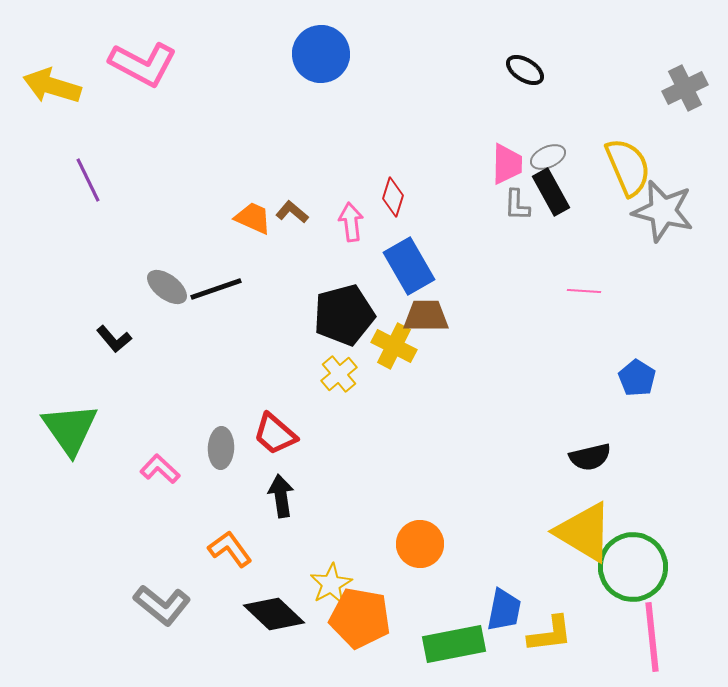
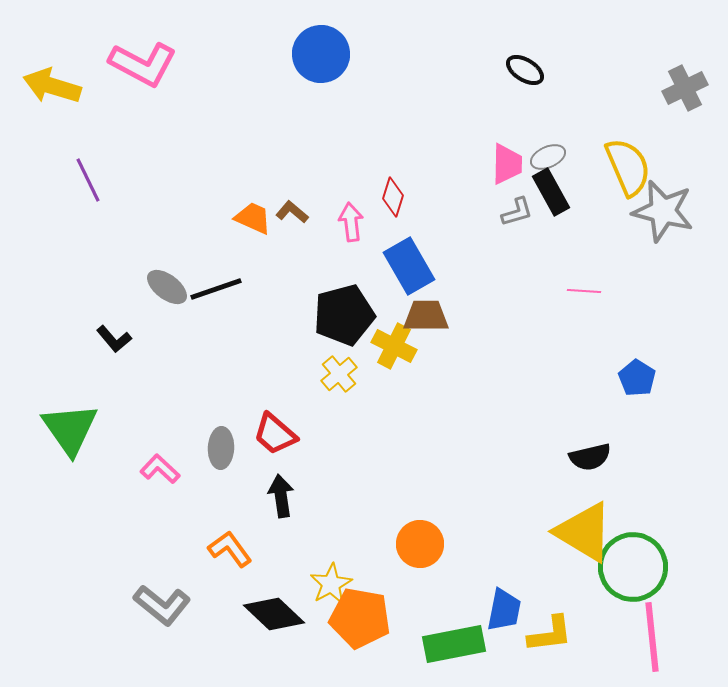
gray L-shape at (517, 205): moved 7 px down; rotated 108 degrees counterclockwise
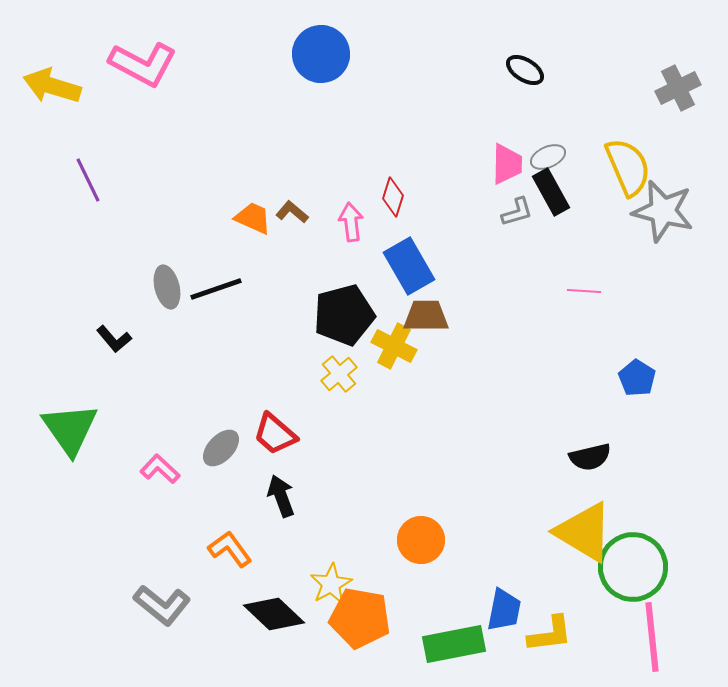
gray cross at (685, 88): moved 7 px left
gray ellipse at (167, 287): rotated 39 degrees clockwise
gray ellipse at (221, 448): rotated 42 degrees clockwise
black arrow at (281, 496): rotated 12 degrees counterclockwise
orange circle at (420, 544): moved 1 px right, 4 px up
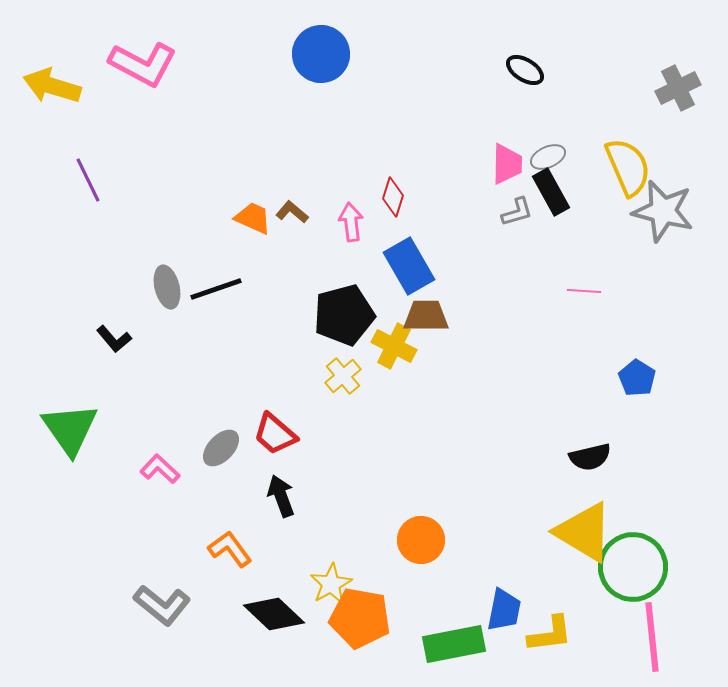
yellow cross at (339, 374): moved 4 px right, 2 px down
